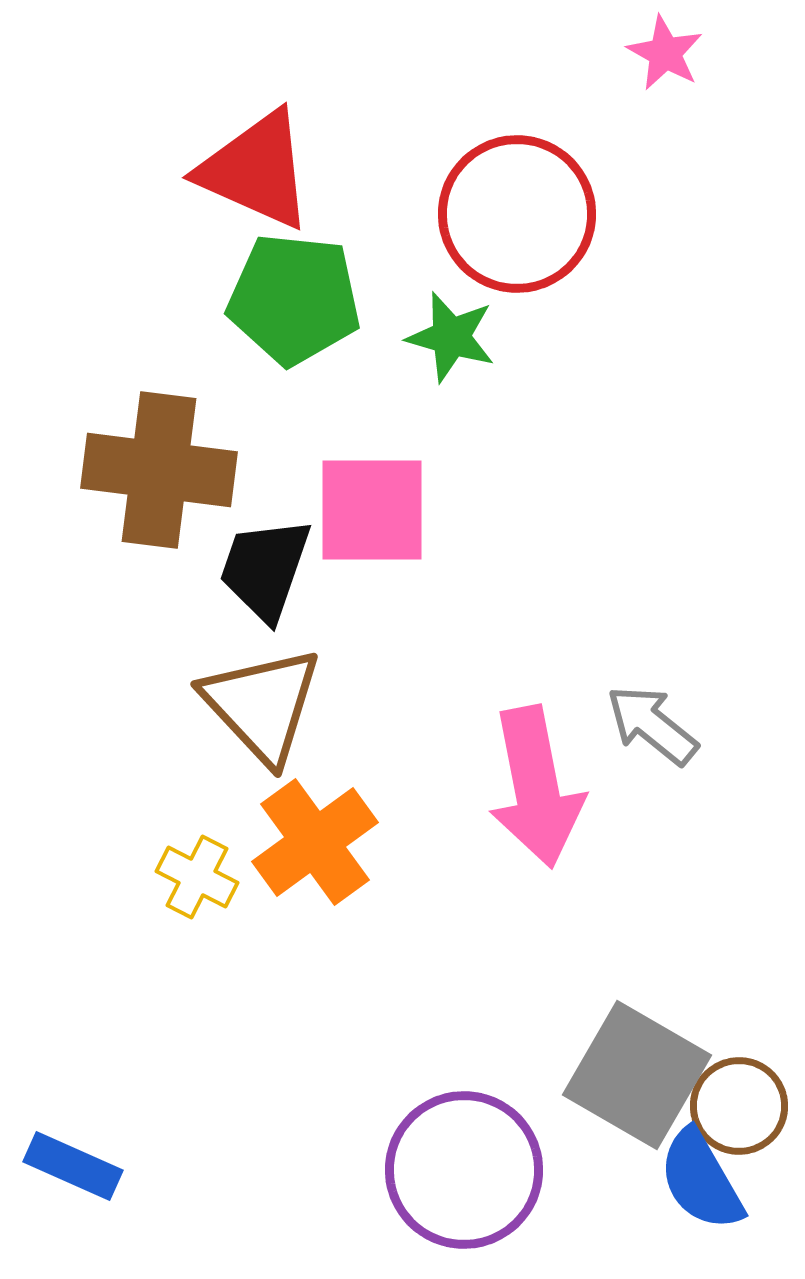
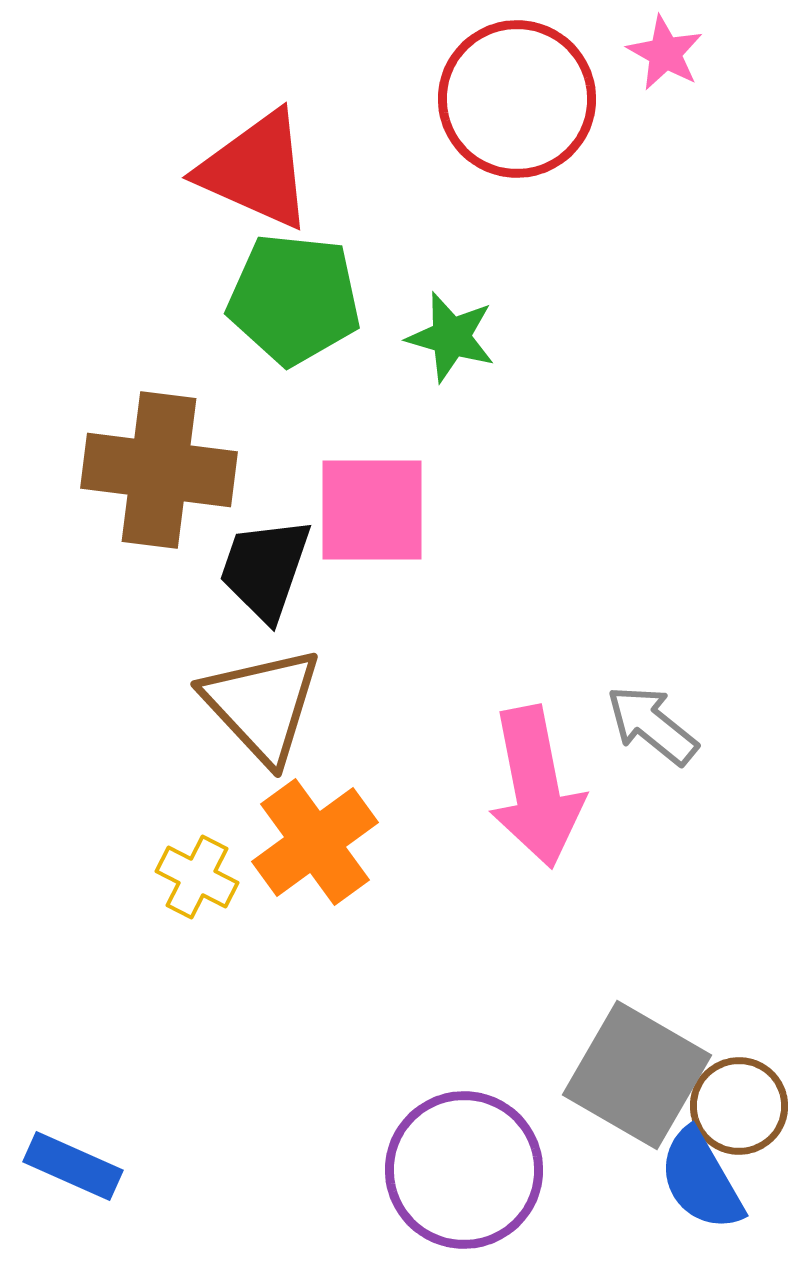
red circle: moved 115 px up
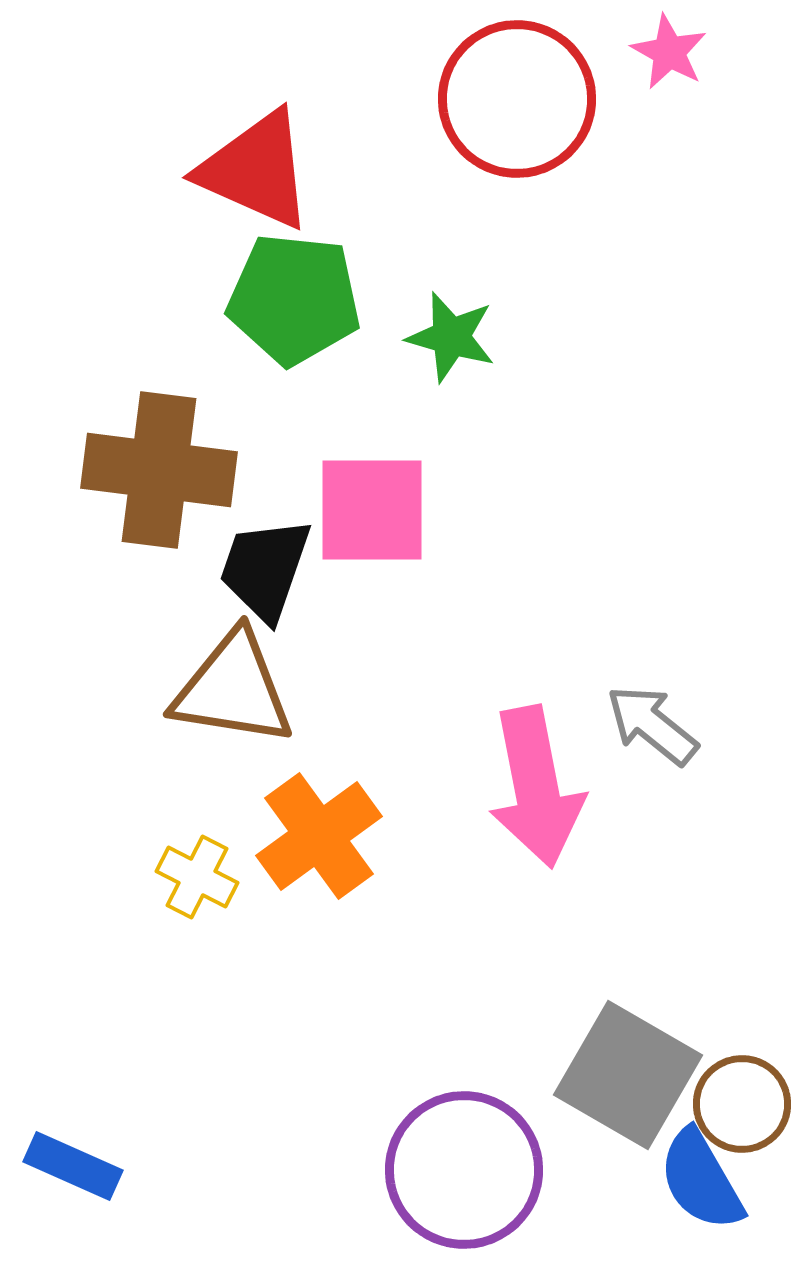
pink star: moved 4 px right, 1 px up
brown triangle: moved 29 px left, 16 px up; rotated 38 degrees counterclockwise
orange cross: moved 4 px right, 6 px up
gray square: moved 9 px left
brown circle: moved 3 px right, 2 px up
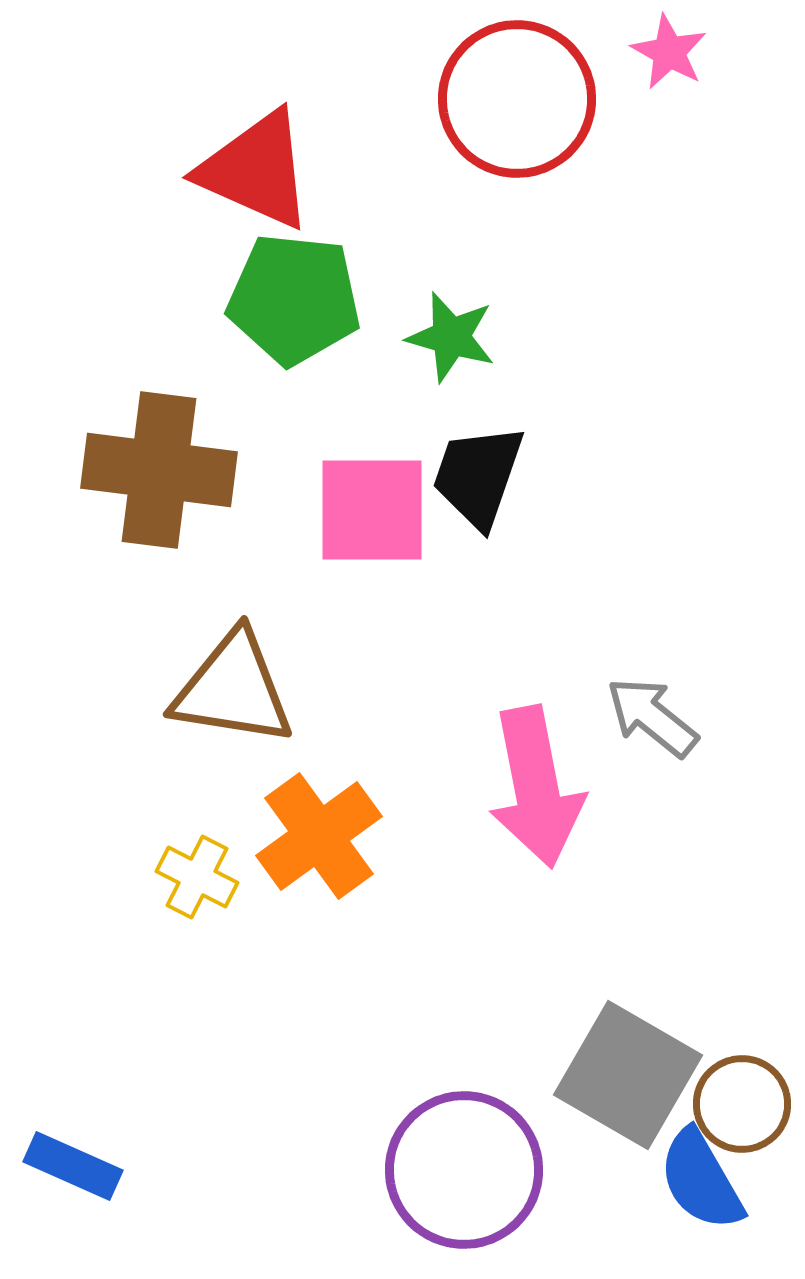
black trapezoid: moved 213 px right, 93 px up
gray arrow: moved 8 px up
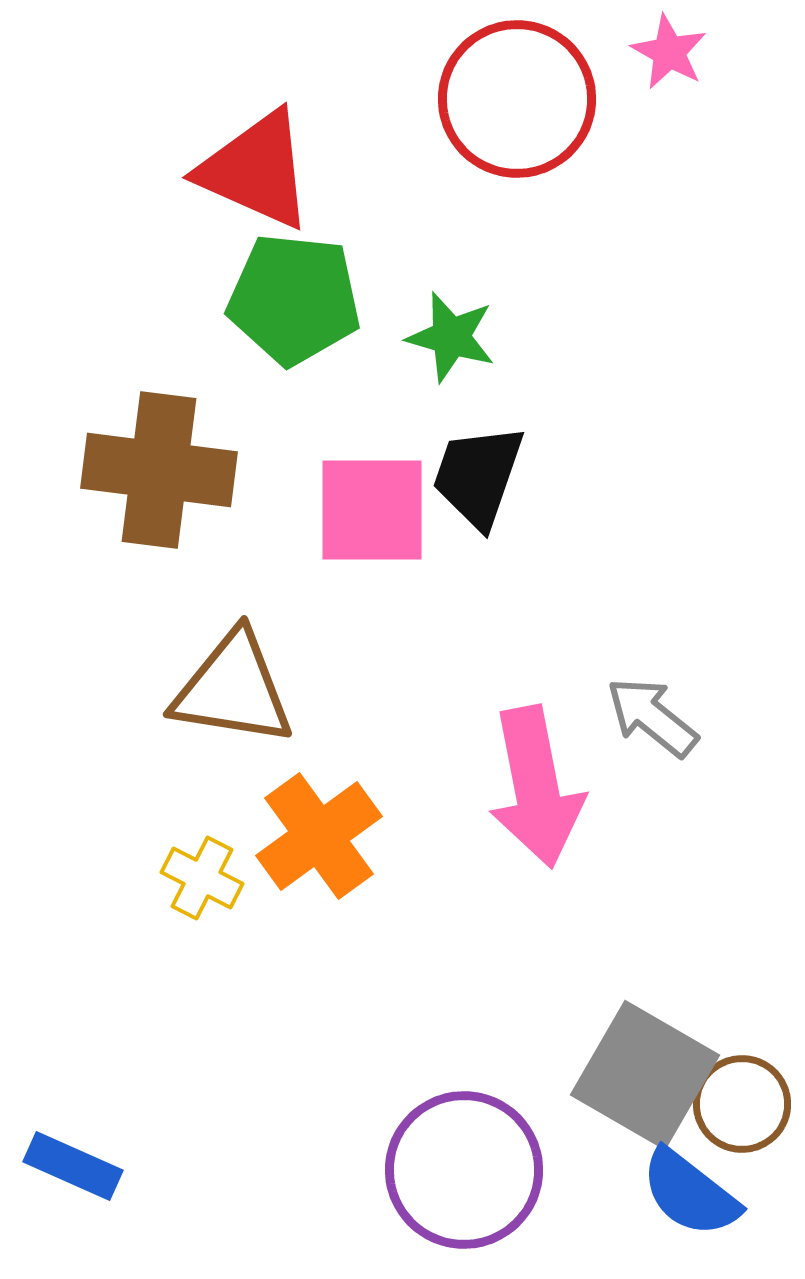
yellow cross: moved 5 px right, 1 px down
gray square: moved 17 px right
blue semicircle: moved 11 px left, 13 px down; rotated 22 degrees counterclockwise
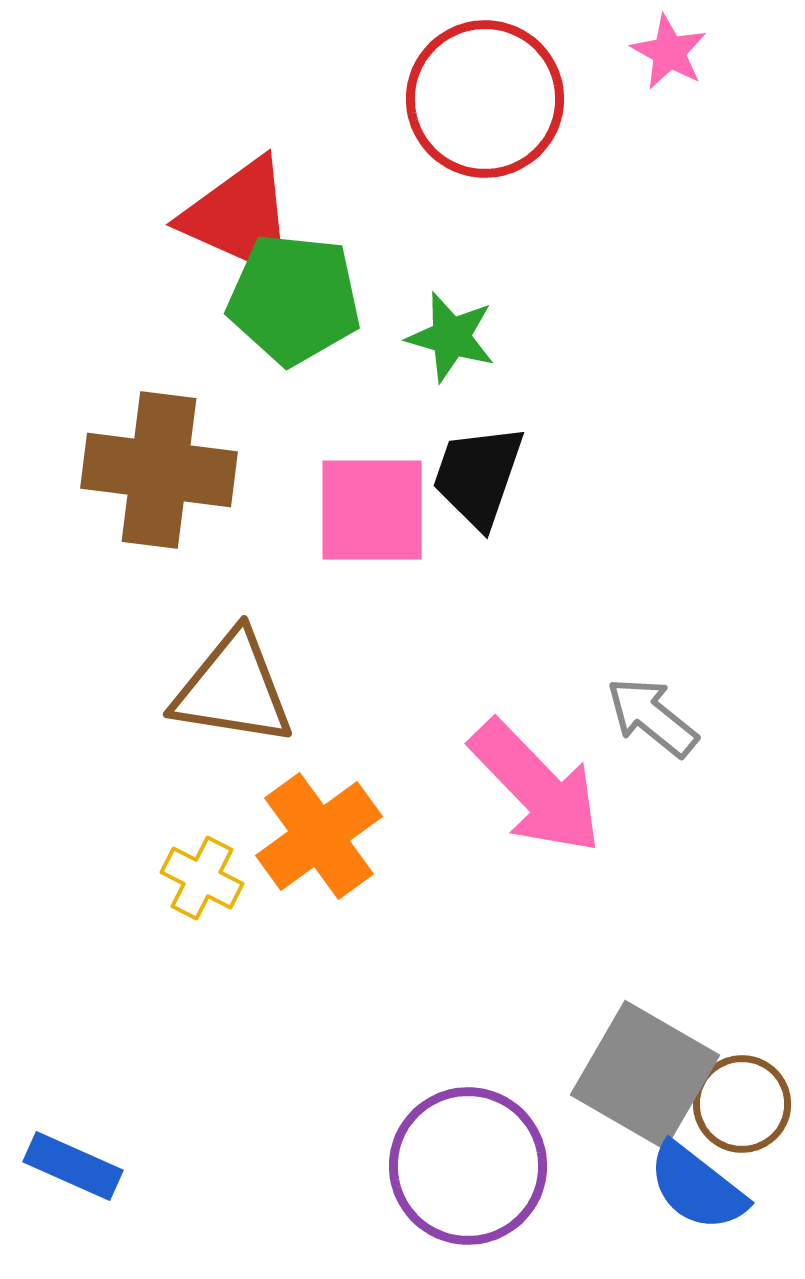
red circle: moved 32 px left
red triangle: moved 16 px left, 47 px down
pink arrow: rotated 33 degrees counterclockwise
purple circle: moved 4 px right, 4 px up
blue semicircle: moved 7 px right, 6 px up
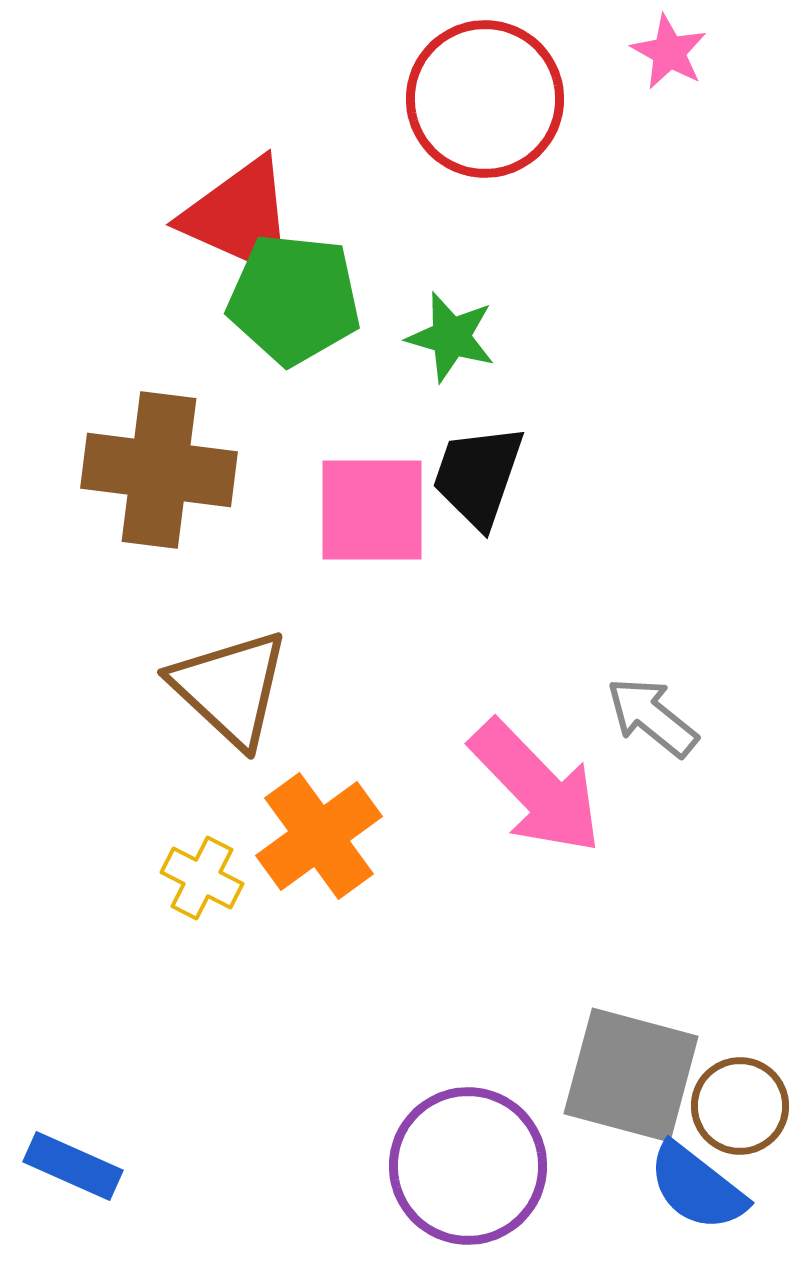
brown triangle: moved 3 px left, 1 px up; rotated 34 degrees clockwise
gray square: moved 14 px left; rotated 15 degrees counterclockwise
brown circle: moved 2 px left, 2 px down
